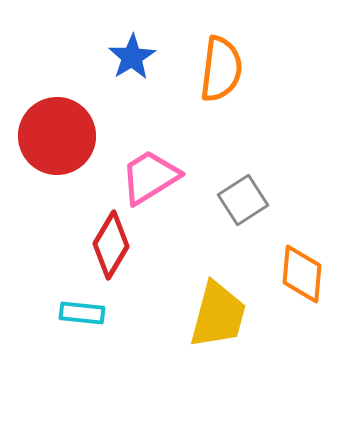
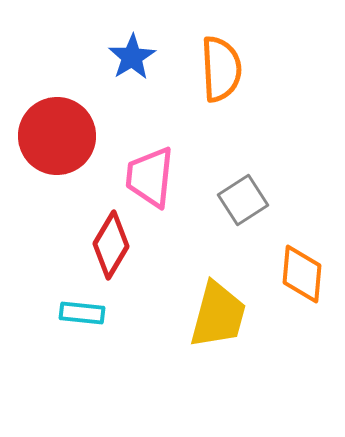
orange semicircle: rotated 10 degrees counterclockwise
pink trapezoid: rotated 52 degrees counterclockwise
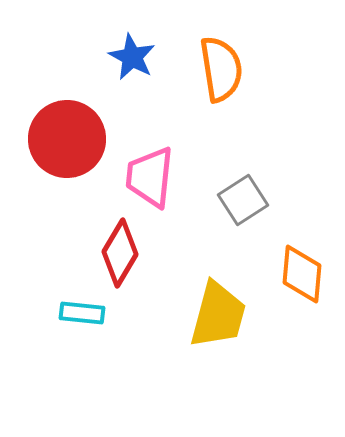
blue star: rotated 12 degrees counterclockwise
orange semicircle: rotated 6 degrees counterclockwise
red circle: moved 10 px right, 3 px down
red diamond: moved 9 px right, 8 px down
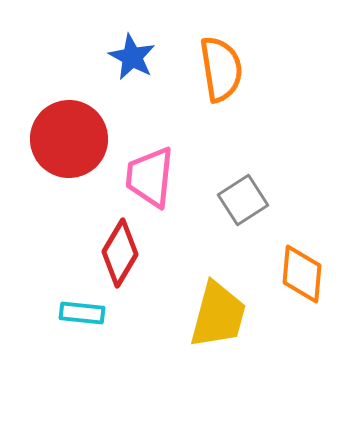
red circle: moved 2 px right
